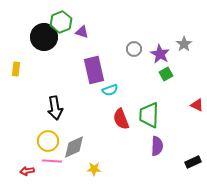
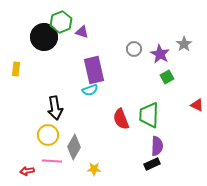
green square: moved 1 px right, 3 px down
cyan semicircle: moved 20 px left
yellow circle: moved 6 px up
gray diamond: rotated 35 degrees counterclockwise
black rectangle: moved 41 px left, 2 px down
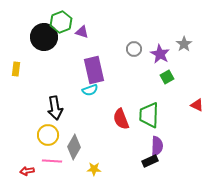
black rectangle: moved 2 px left, 3 px up
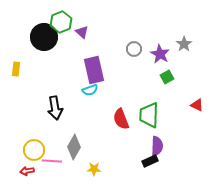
purple triangle: rotated 24 degrees clockwise
yellow circle: moved 14 px left, 15 px down
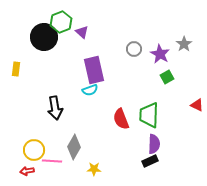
purple semicircle: moved 3 px left, 2 px up
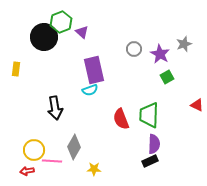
gray star: rotated 14 degrees clockwise
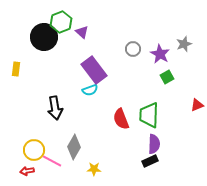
gray circle: moved 1 px left
purple rectangle: rotated 24 degrees counterclockwise
red triangle: rotated 48 degrees counterclockwise
pink line: rotated 24 degrees clockwise
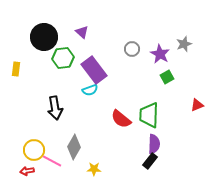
green hexagon: moved 2 px right, 36 px down; rotated 15 degrees clockwise
gray circle: moved 1 px left
red semicircle: rotated 30 degrees counterclockwise
black rectangle: rotated 28 degrees counterclockwise
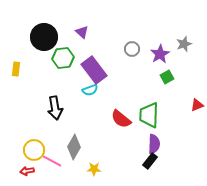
purple star: rotated 12 degrees clockwise
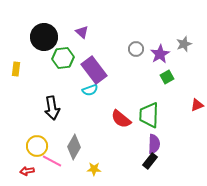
gray circle: moved 4 px right
black arrow: moved 3 px left
yellow circle: moved 3 px right, 4 px up
